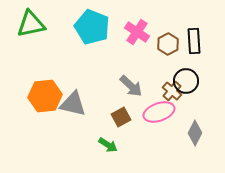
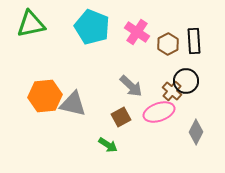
gray diamond: moved 1 px right, 1 px up
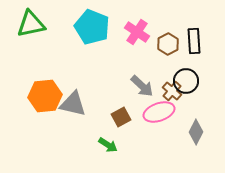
gray arrow: moved 11 px right
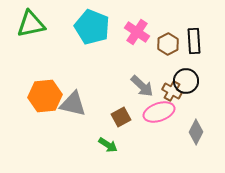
brown cross: rotated 12 degrees counterclockwise
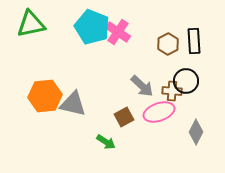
pink cross: moved 19 px left
brown cross: rotated 24 degrees counterclockwise
brown square: moved 3 px right
green arrow: moved 2 px left, 3 px up
